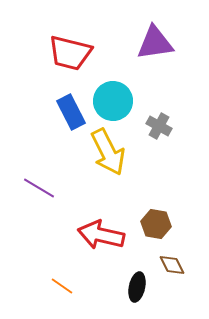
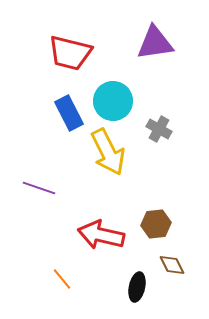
blue rectangle: moved 2 px left, 1 px down
gray cross: moved 3 px down
purple line: rotated 12 degrees counterclockwise
brown hexagon: rotated 16 degrees counterclockwise
orange line: moved 7 px up; rotated 15 degrees clockwise
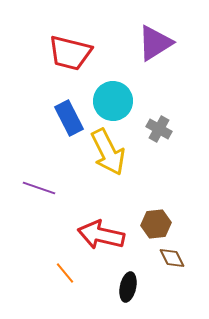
purple triangle: rotated 24 degrees counterclockwise
blue rectangle: moved 5 px down
brown diamond: moved 7 px up
orange line: moved 3 px right, 6 px up
black ellipse: moved 9 px left
